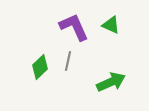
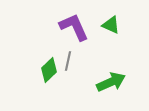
green diamond: moved 9 px right, 3 px down
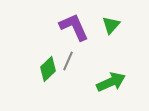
green triangle: rotated 48 degrees clockwise
gray line: rotated 12 degrees clockwise
green diamond: moved 1 px left, 1 px up
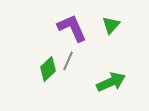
purple L-shape: moved 2 px left, 1 px down
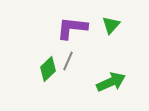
purple L-shape: rotated 60 degrees counterclockwise
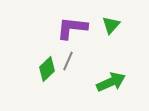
green diamond: moved 1 px left
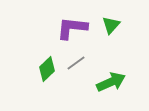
gray line: moved 8 px right, 2 px down; rotated 30 degrees clockwise
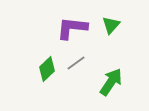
green arrow: rotated 32 degrees counterclockwise
